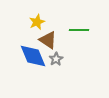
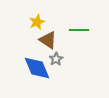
blue diamond: moved 4 px right, 12 px down
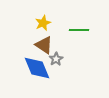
yellow star: moved 6 px right, 1 px down
brown triangle: moved 4 px left, 5 px down
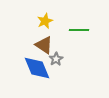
yellow star: moved 2 px right, 2 px up
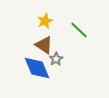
green line: rotated 42 degrees clockwise
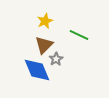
green line: moved 5 px down; rotated 18 degrees counterclockwise
brown triangle: rotated 42 degrees clockwise
blue diamond: moved 2 px down
